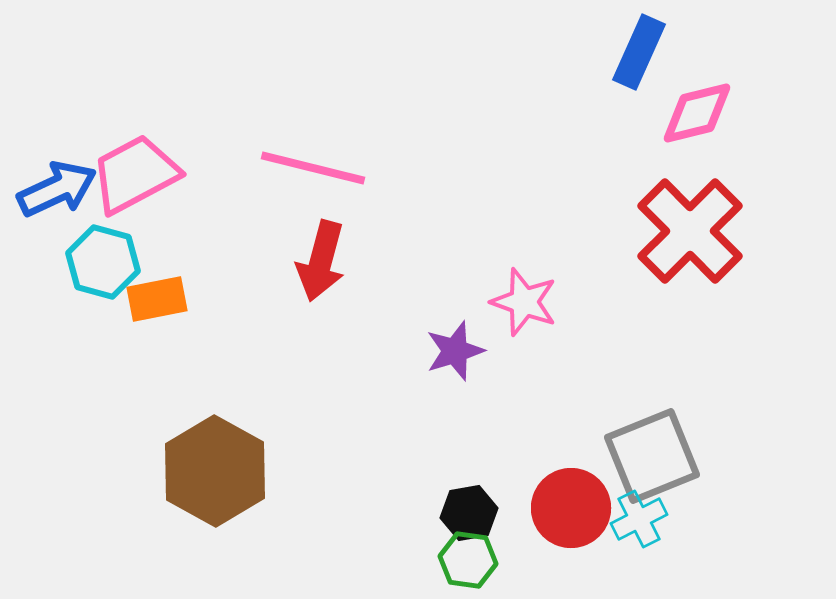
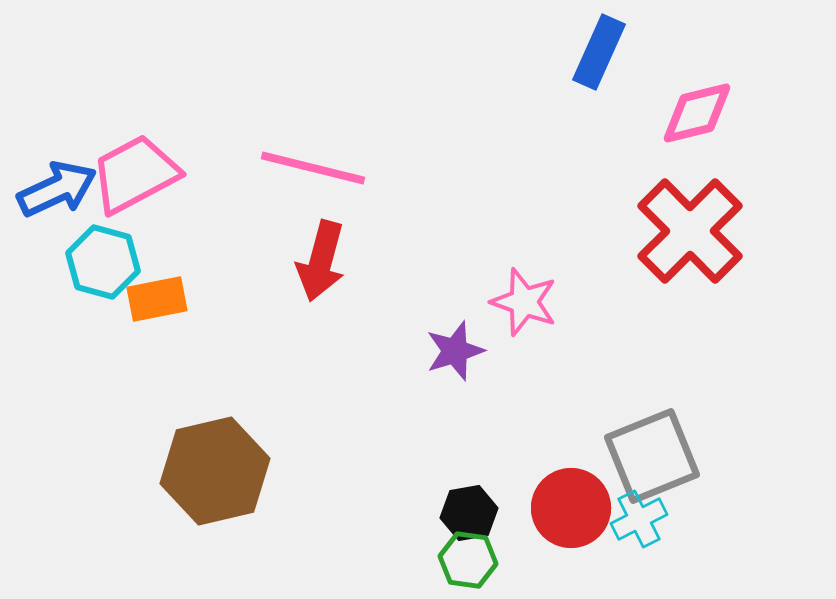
blue rectangle: moved 40 px left
brown hexagon: rotated 18 degrees clockwise
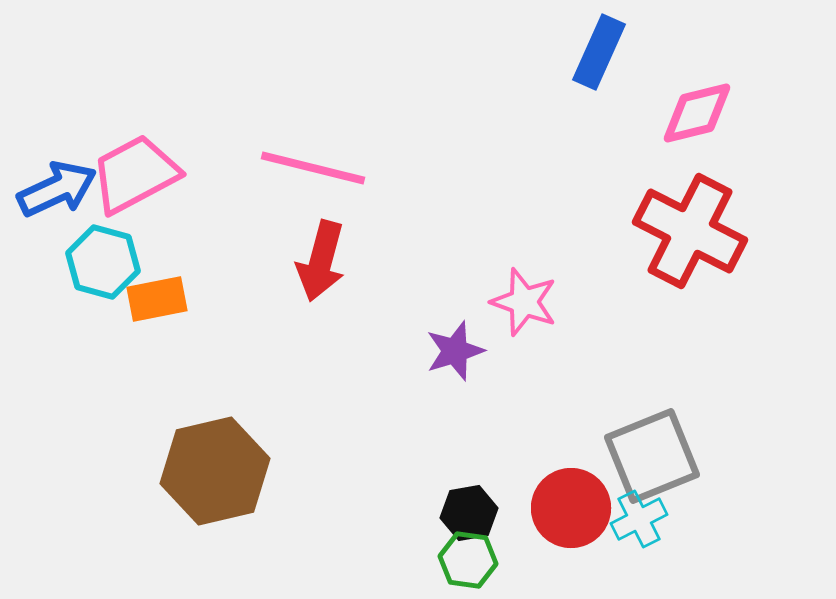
red cross: rotated 18 degrees counterclockwise
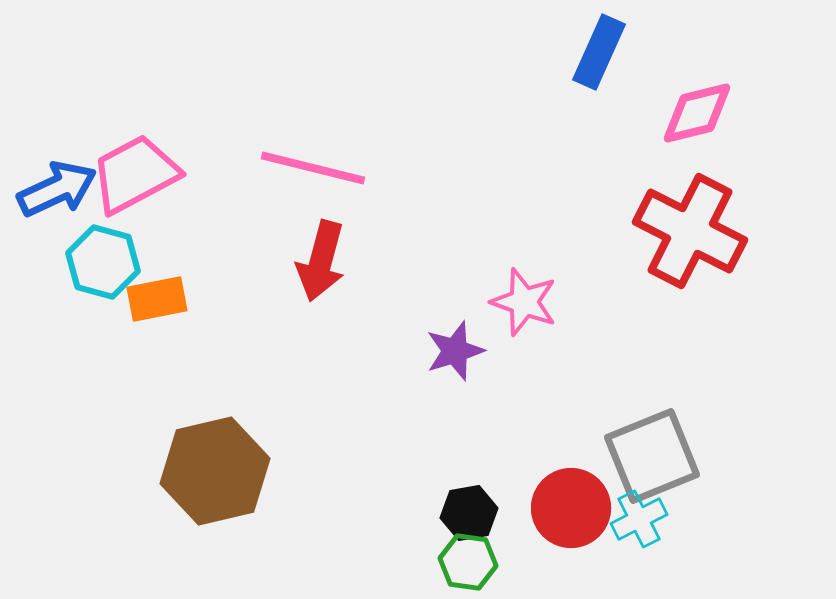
green hexagon: moved 2 px down
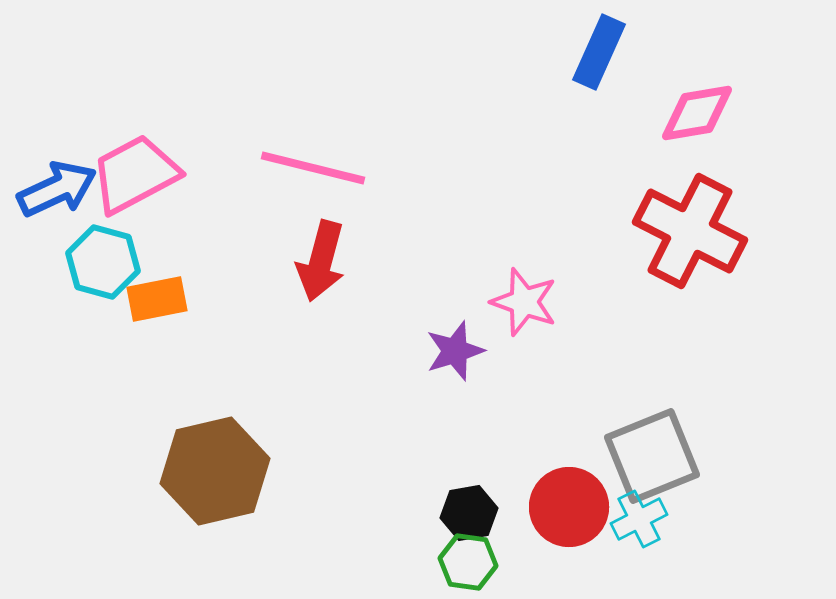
pink diamond: rotated 4 degrees clockwise
red circle: moved 2 px left, 1 px up
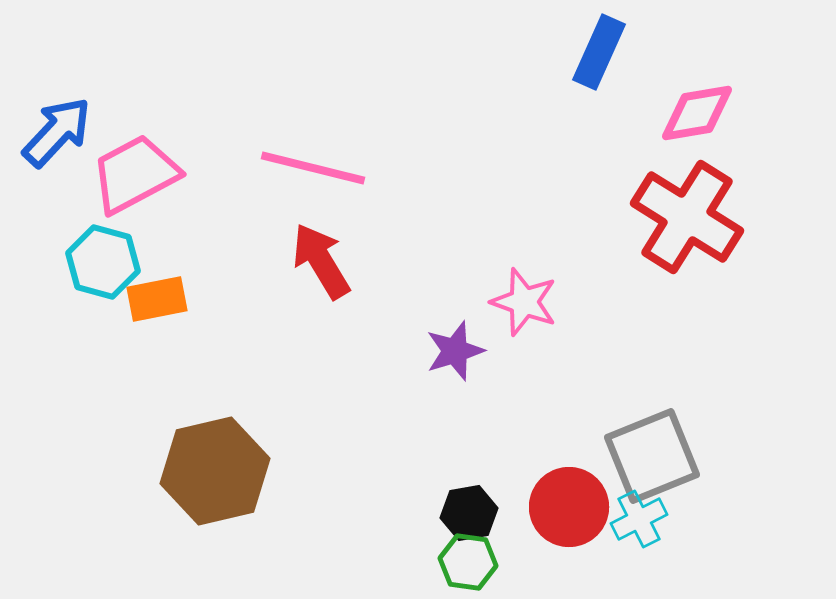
blue arrow: moved 57 px up; rotated 22 degrees counterclockwise
red cross: moved 3 px left, 14 px up; rotated 5 degrees clockwise
red arrow: rotated 134 degrees clockwise
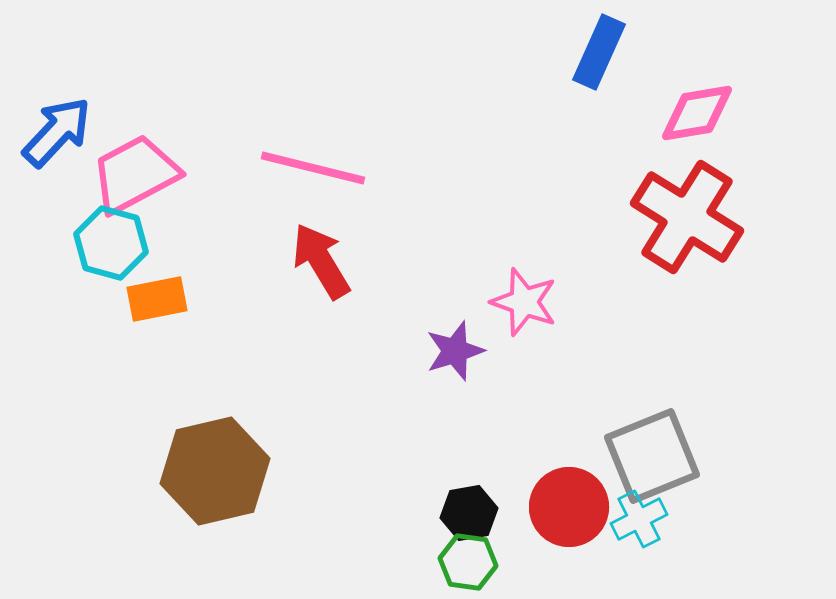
cyan hexagon: moved 8 px right, 19 px up
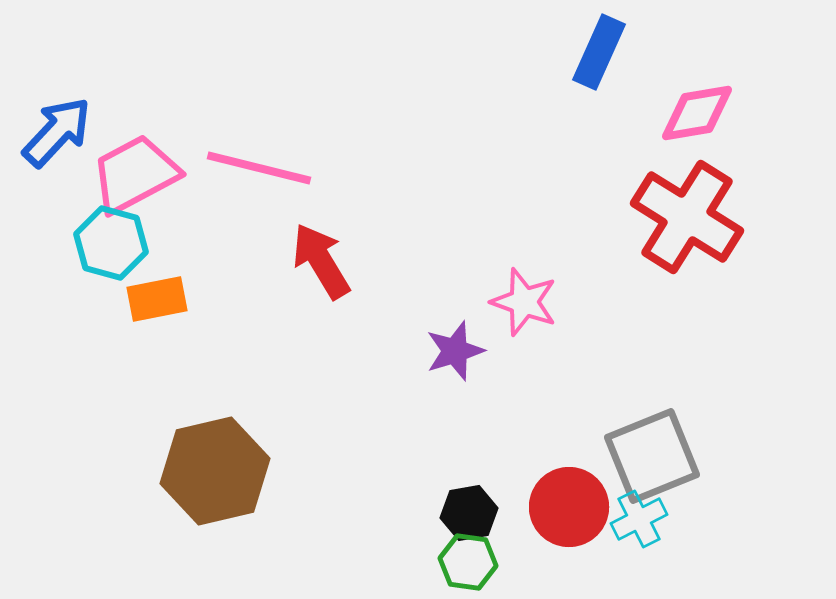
pink line: moved 54 px left
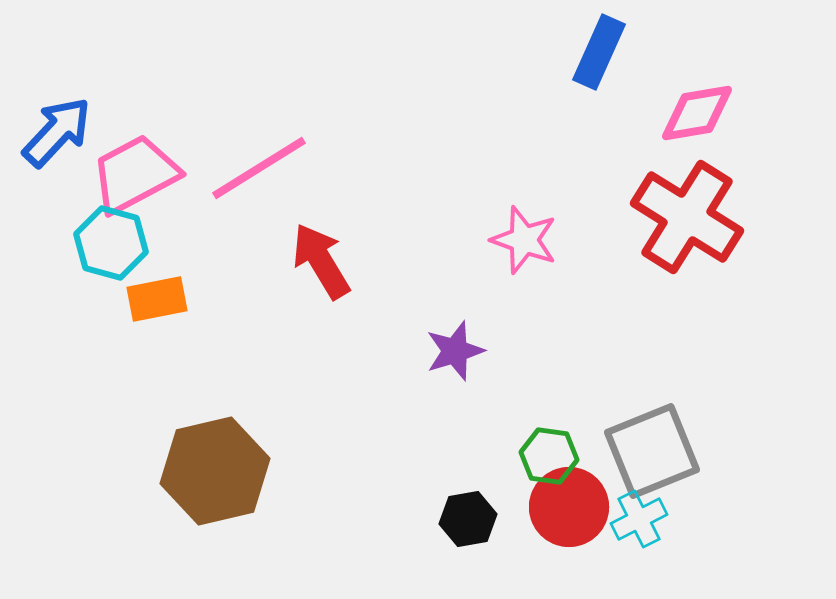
pink line: rotated 46 degrees counterclockwise
pink star: moved 62 px up
gray square: moved 5 px up
black hexagon: moved 1 px left, 6 px down
green hexagon: moved 81 px right, 106 px up
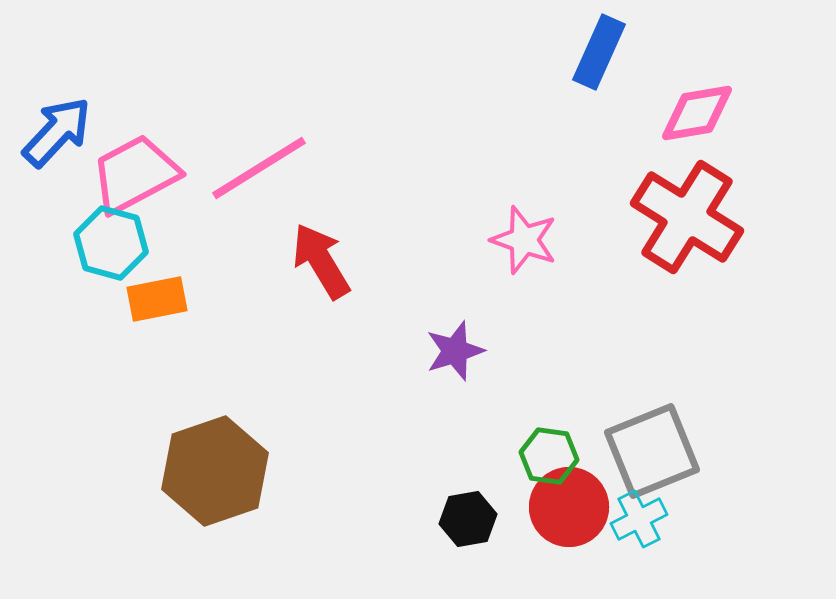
brown hexagon: rotated 6 degrees counterclockwise
